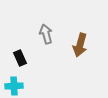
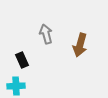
black rectangle: moved 2 px right, 2 px down
cyan cross: moved 2 px right
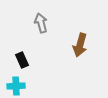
gray arrow: moved 5 px left, 11 px up
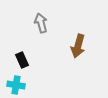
brown arrow: moved 2 px left, 1 px down
cyan cross: moved 1 px up; rotated 12 degrees clockwise
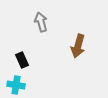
gray arrow: moved 1 px up
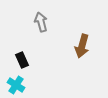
brown arrow: moved 4 px right
cyan cross: rotated 24 degrees clockwise
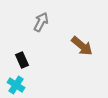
gray arrow: rotated 42 degrees clockwise
brown arrow: rotated 65 degrees counterclockwise
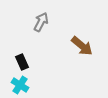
black rectangle: moved 2 px down
cyan cross: moved 4 px right
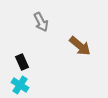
gray arrow: rotated 126 degrees clockwise
brown arrow: moved 2 px left
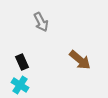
brown arrow: moved 14 px down
